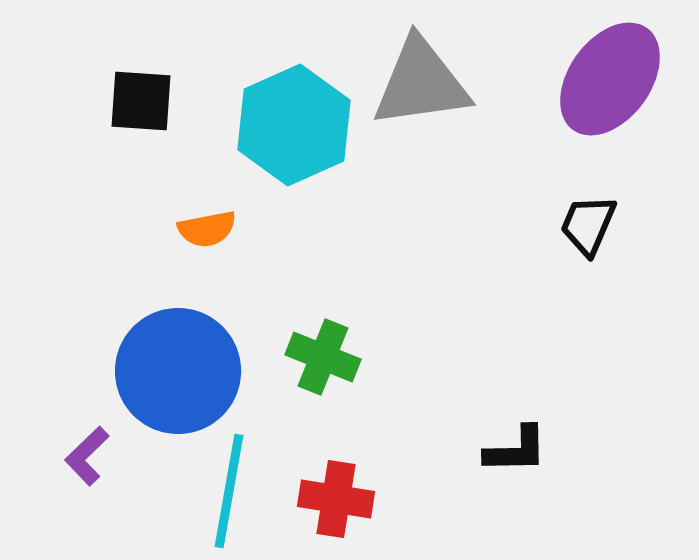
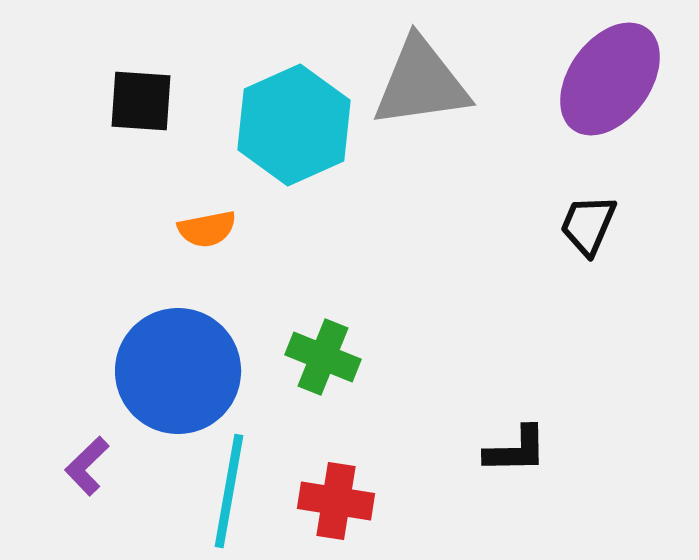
purple L-shape: moved 10 px down
red cross: moved 2 px down
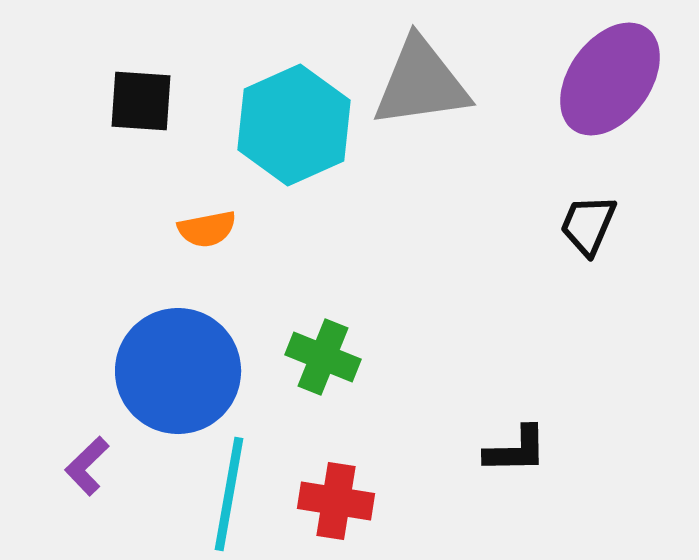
cyan line: moved 3 px down
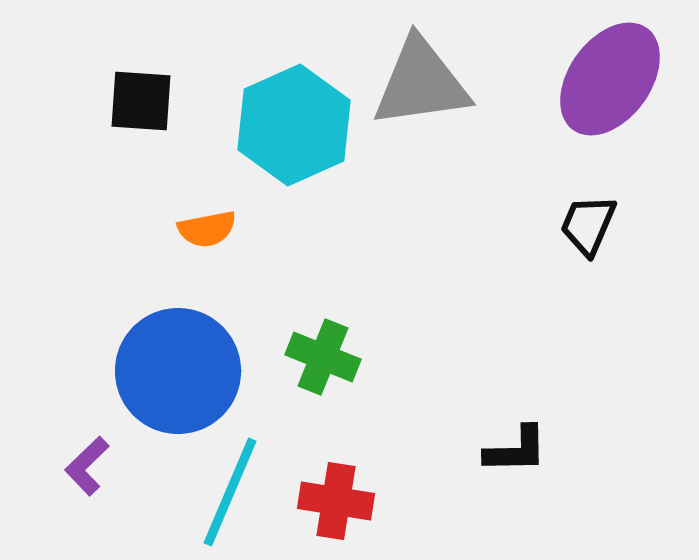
cyan line: moved 1 px right, 2 px up; rotated 13 degrees clockwise
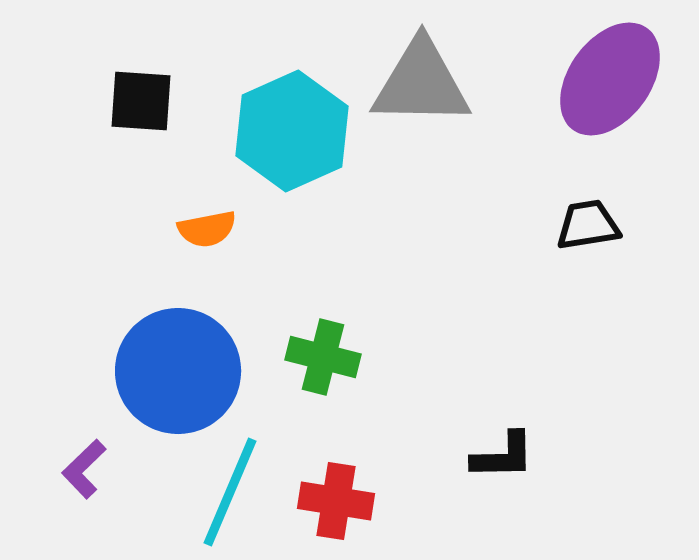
gray triangle: rotated 9 degrees clockwise
cyan hexagon: moved 2 px left, 6 px down
black trapezoid: rotated 58 degrees clockwise
green cross: rotated 8 degrees counterclockwise
black L-shape: moved 13 px left, 6 px down
purple L-shape: moved 3 px left, 3 px down
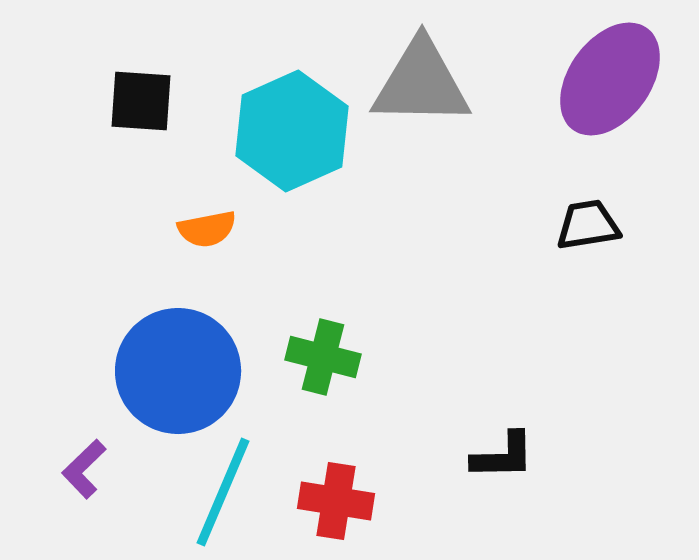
cyan line: moved 7 px left
